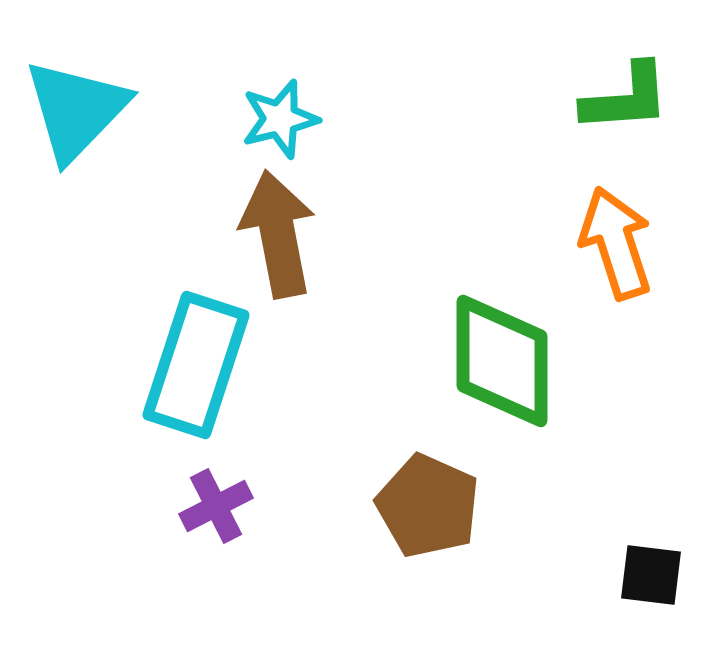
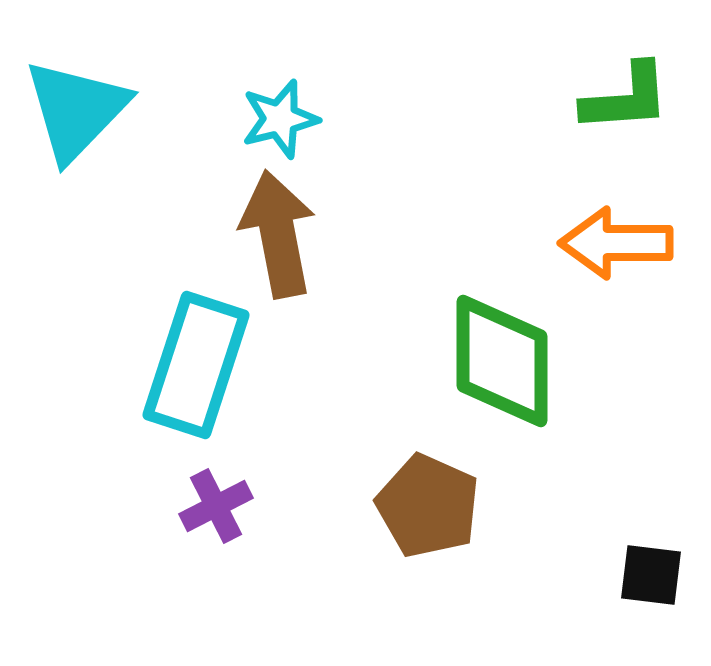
orange arrow: rotated 72 degrees counterclockwise
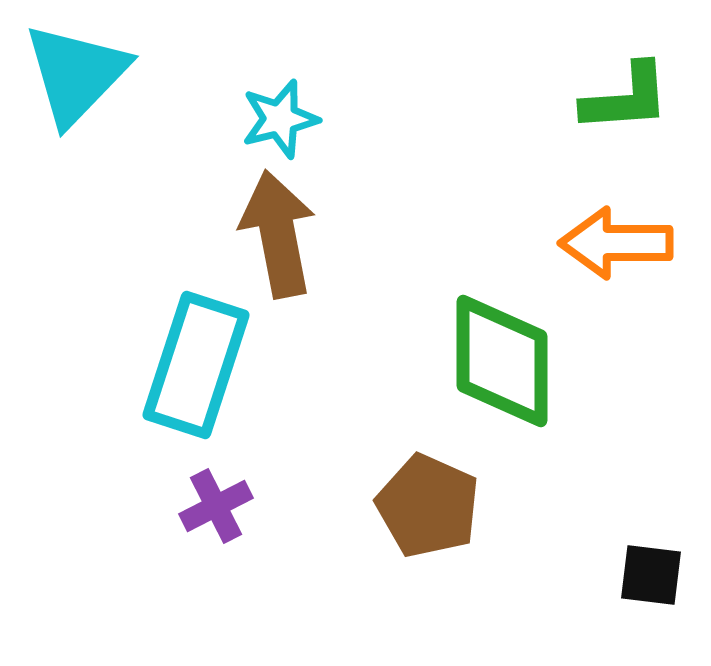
cyan triangle: moved 36 px up
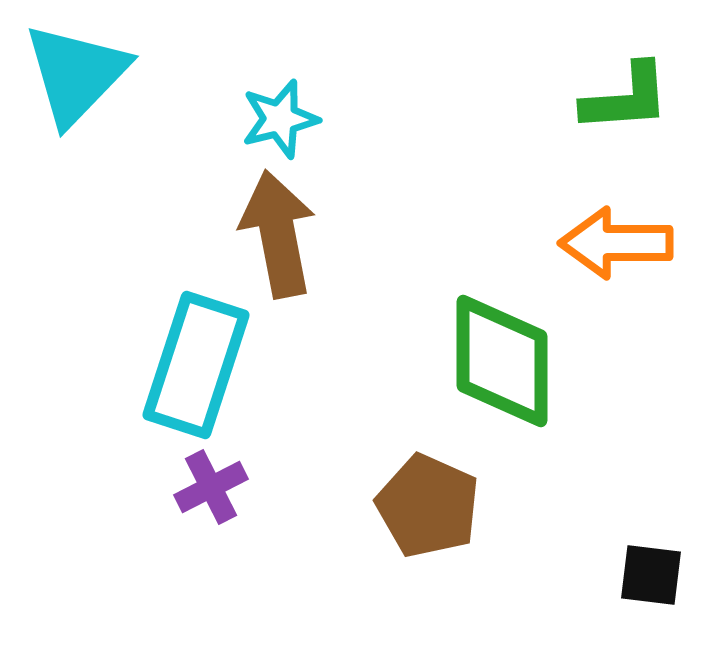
purple cross: moved 5 px left, 19 px up
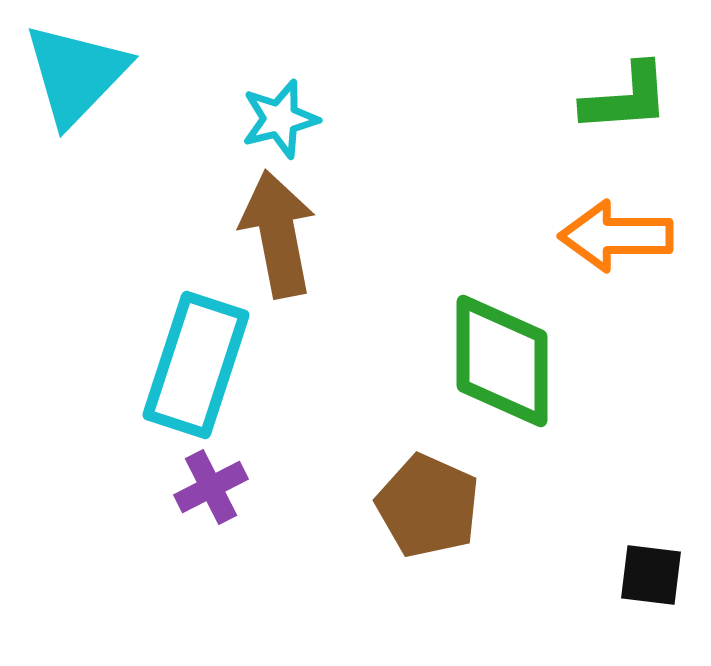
orange arrow: moved 7 px up
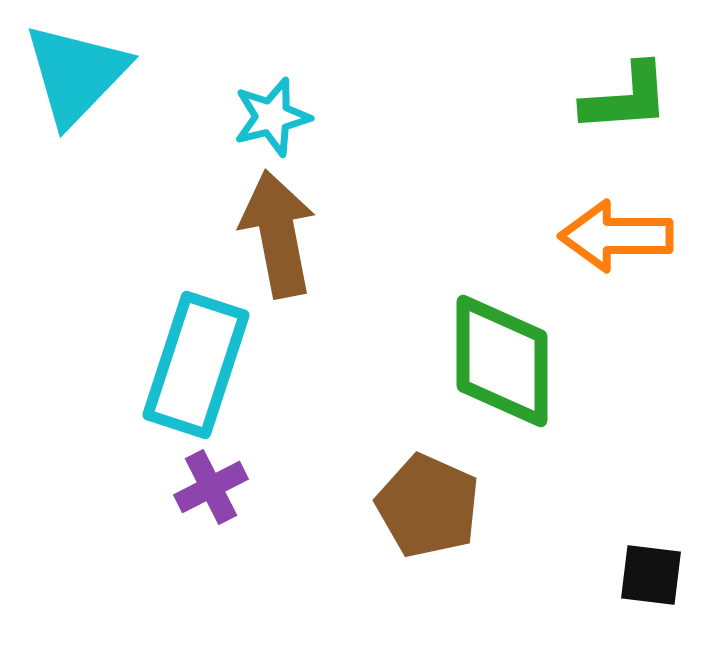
cyan star: moved 8 px left, 2 px up
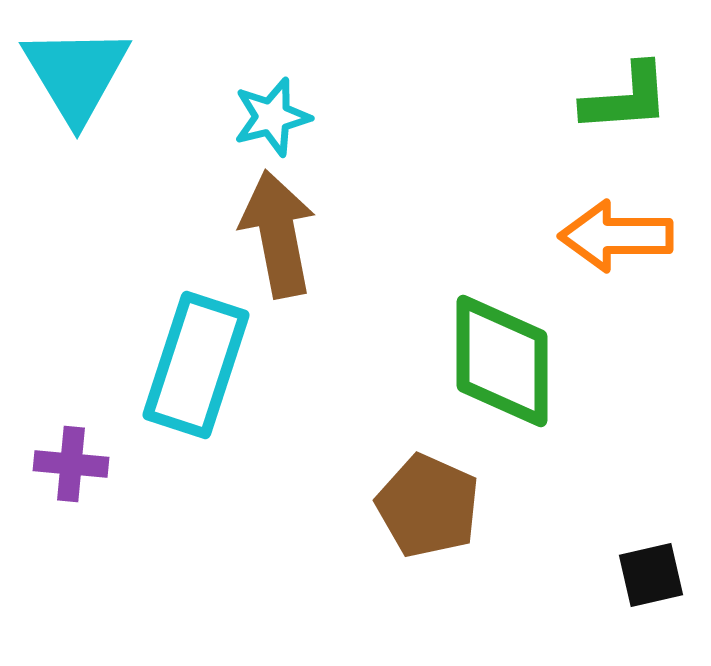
cyan triangle: rotated 15 degrees counterclockwise
purple cross: moved 140 px left, 23 px up; rotated 32 degrees clockwise
black square: rotated 20 degrees counterclockwise
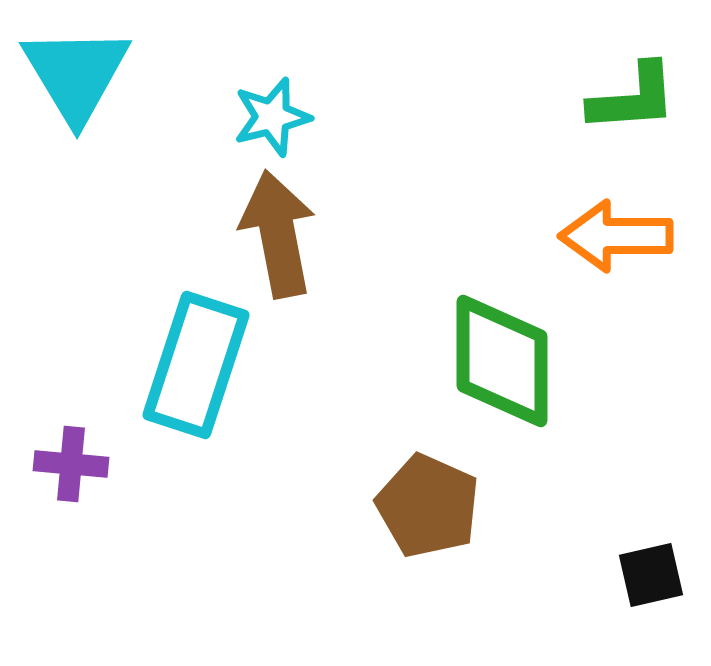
green L-shape: moved 7 px right
